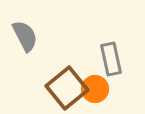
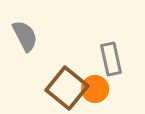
brown square: rotated 12 degrees counterclockwise
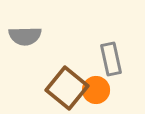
gray semicircle: rotated 116 degrees clockwise
orange circle: moved 1 px right, 1 px down
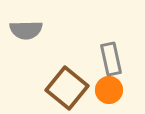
gray semicircle: moved 1 px right, 6 px up
orange circle: moved 13 px right
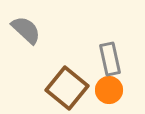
gray semicircle: rotated 136 degrees counterclockwise
gray rectangle: moved 1 px left
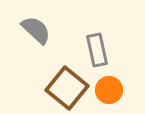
gray semicircle: moved 10 px right
gray rectangle: moved 13 px left, 9 px up
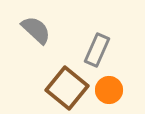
gray rectangle: rotated 36 degrees clockwise
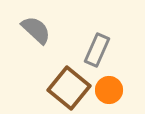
brown square: moved 2 px right
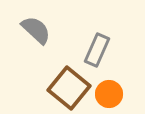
orange circle: moved 4 px down
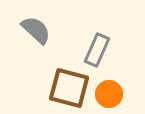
brown square: rotated 24 degrees counterclockwise
